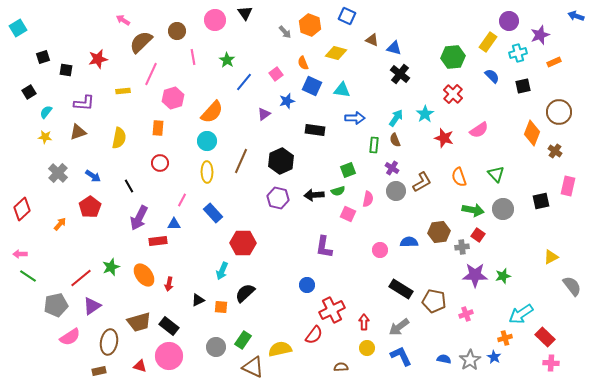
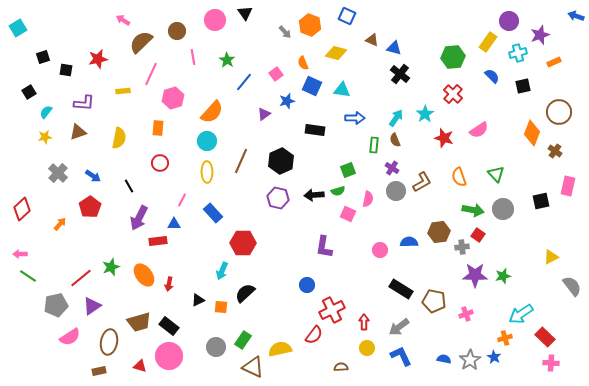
yellow star at (45, 137): rotated 16 degrees counterclockwise
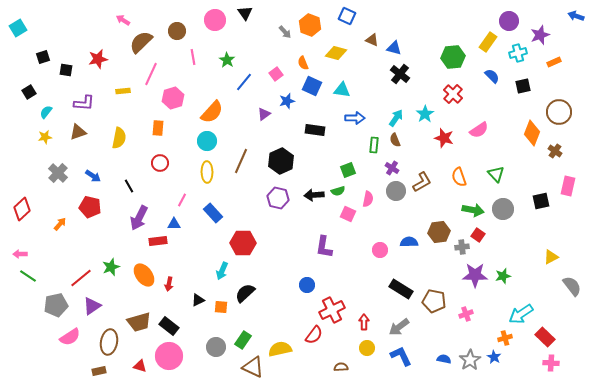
red pentagon at (90, 207): rotated 25 degrees counterclockwise
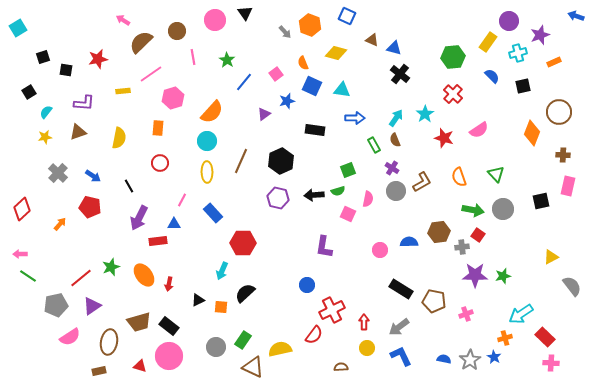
pink line at (151, 74): rotated 30 degrees clockwise
green rectangle at (374, 145): rotated 35 degrees counterclockwise
brown cross at (555, 151): moved 8 px right, 4 px down; rotated 32 degrees counterclockwise
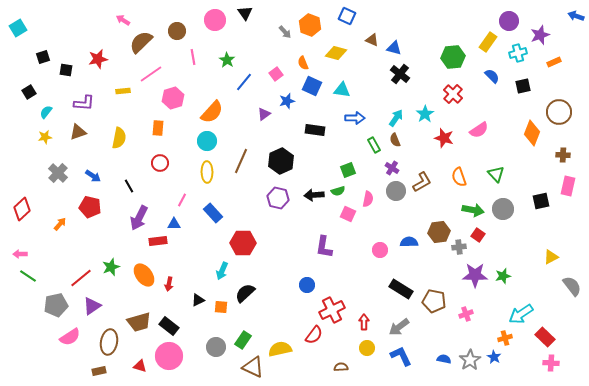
gray cross at (462, 247): moved 3 px left
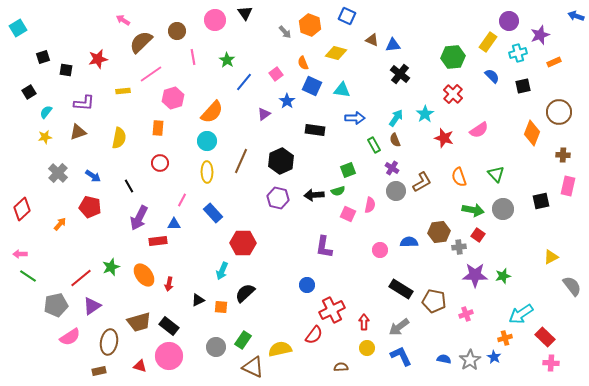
blue triangle at (394, 48): moved 1 px left, 3 px up; rotated 21 degrees counterclockwise
blue star at (287, 101): rotated 21 degrees counterclockwise
pink semicircle at (368, 199): moved 2 px right, 6 px down
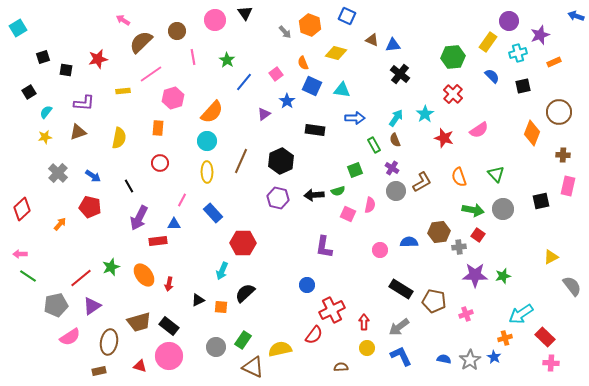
green square at (348, 170): moved 7 px right
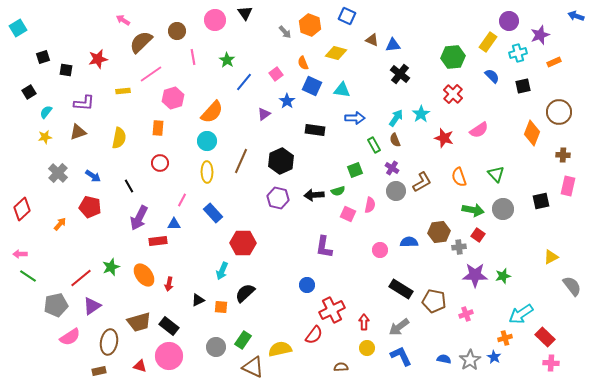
cyan star at (425, 114): moved 4 px left
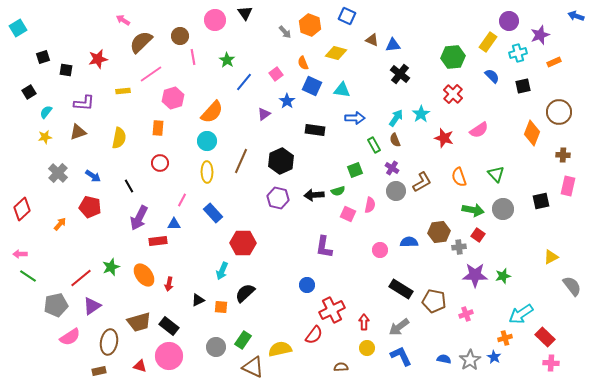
brown circle at (177, 31): moved 3 px right, 5 px down
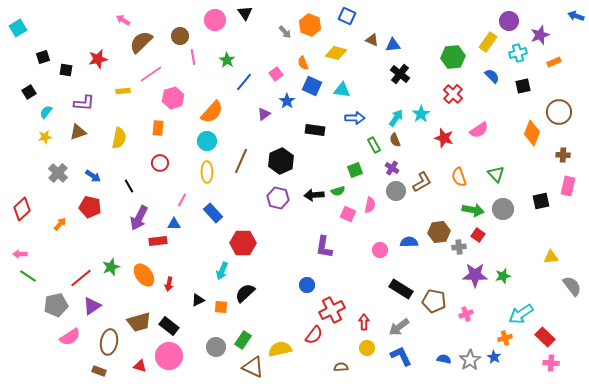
yellow triangle at (551, 257): rotated 21 degrees clockwise
brown rectangle at (99, 371): rotated 32 degrees clockwise
